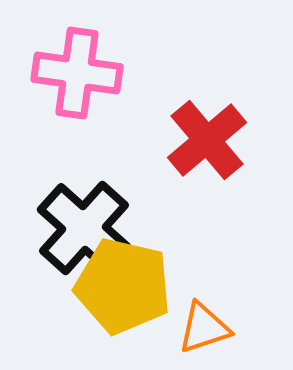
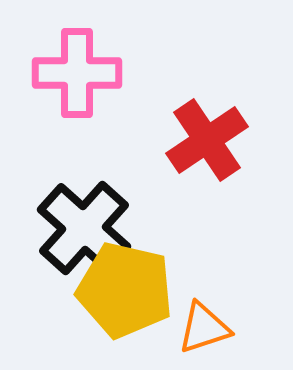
pink cross: rotated 8 degrees counterclockwise
red cross: rotated 6 degrees clockwise
yellow pentagon: moved 2 px right, 4 px down
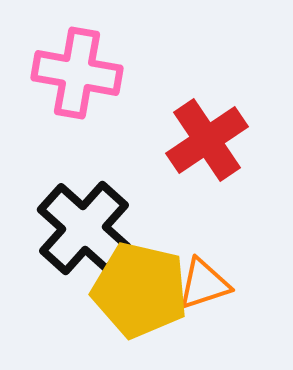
pink cross: rotated 10 degrees clockwise
yellow pentagon: moved 15 px right
orange triangle: moved 44 px up
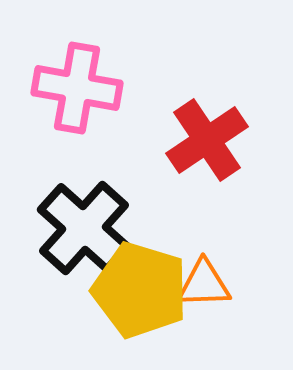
pink cross: moved 15 px down
orange triangle: rotated 16 degrees clockwise
yellow pentagon: rotated 4 degrees clockwise
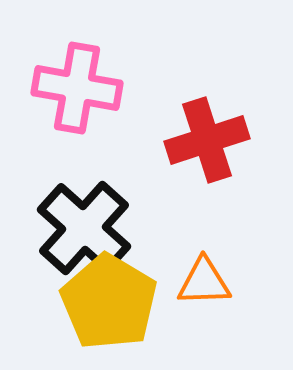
red cross: rotated 16 degrees clockwise
orange triangle: moved 2 px up
yellow pentagon: moved 31 px left, 12 px down; rotated 14 degrees clockwise
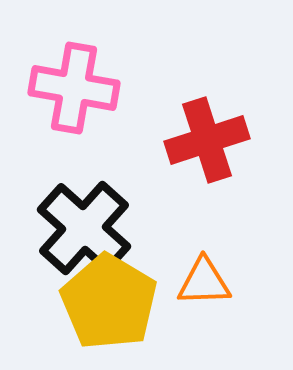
pink cross: moved 3 px left
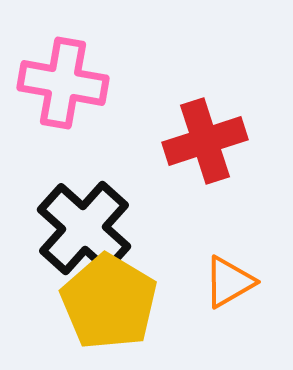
pink cross: moved 11 px left, 5 px up
red cross: moved 2 px left, 1 px down
orange triangle: moved 25 px right; rotated 28 degrees counterclockwise
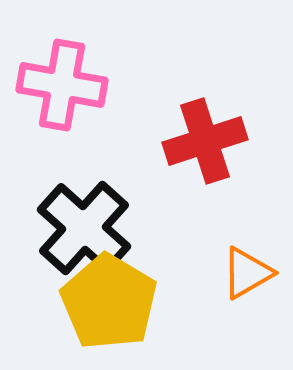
pink cross: moved 1 px left, 2 px down
orange triangle: moved 18 px right, 9 px up
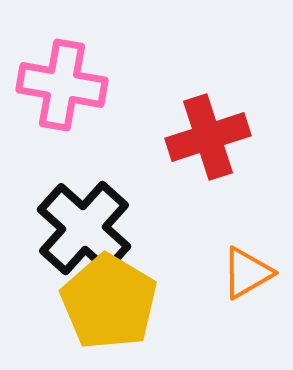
red cross: moved 3 px right, 4 px up
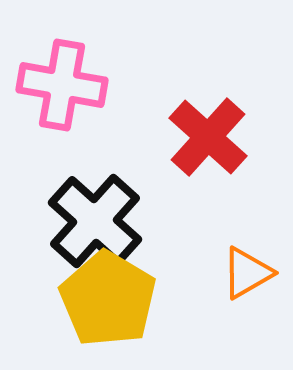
red cross: rotated 30 degrees counterclockwise
black cross: moved 11 px right, 7 px up
yellow pentagon: moved 1 px left, 3 px up
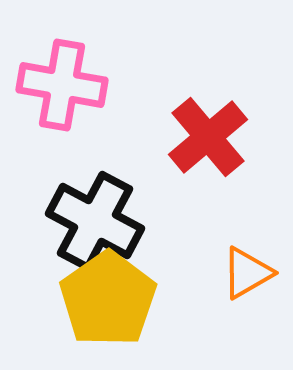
red cross: rotated 8 degrees clockwise
black cross: rotated 14 degrees counterclockwise
yellow pentagon: rotated 6 degrees clockwise
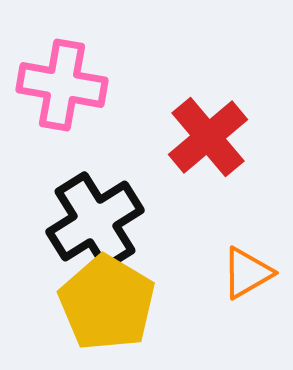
black cross: rotated 30 degrees clockwise
yellow pentagon: moved 1 px left, 4 px down; rotated 6 degrees counterclockwise
